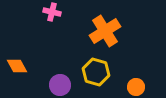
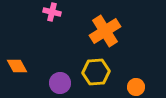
yellow hexagon: rotated 20 degrees counterclockwise
purple circle: moved 2 px up
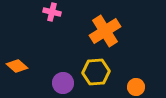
orange diamond: rotated 20 degrees counterclockwise
purple circle: moved 3 px right
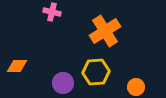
orange diamond: rotated 40 degrees counterclockwise
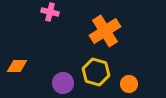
pink cross: moved 2 px left
yellow hexagon: rotated 20 degrees clockwise
orange circle: moved 7 px left, 3 px up
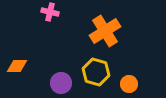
purple circle: moved 2 px left
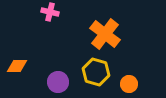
orange cross: moved 3 px down; rotated 20 degrees counterclockwise
purple circle: moved 3 px left, 1 px up
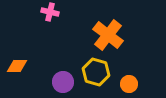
orange cross: moved 3 px right, 1 px down
purple circle: moved 5 px right
